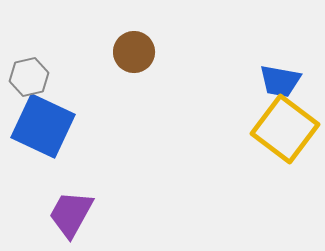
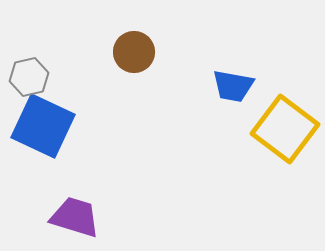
blue trapezoid: moved 47 px left, 5 px down
purple trapezoid: moved 4 px right, 3 px down; rotated 78 degrees clockwise
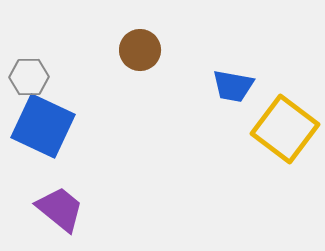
brown circle: moved 6 px right, 2 px up
gray hexagon: rotated 12 degrees clockwise
purple trapezoid: moved 15 px left, 8 px up; rotated 22 degrees clockwise
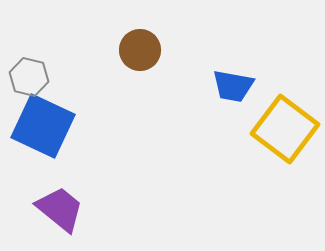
gray hexagon: rotated 15 degrees clockwise
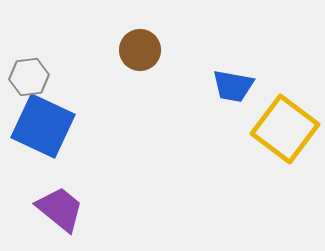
gray hexagon: rotated 21 degrees counterclockwise
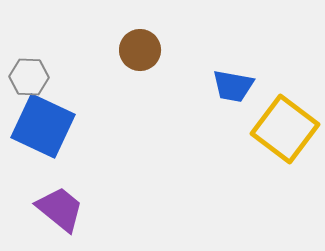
gray hexagon: rotated 9 degrees clockwise
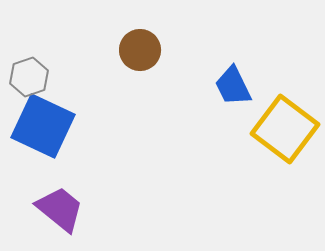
gray hexagon: rotated 21 degrees counterclockwise
blue trapezoid: rotated 54 degrees clockwise
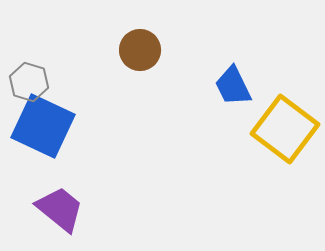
gray hexagon: moved 5 px down; rotated 24 degrees counterclockwise
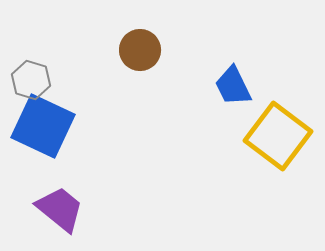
gray hexagon: moved 2 px right, 2 px up
yellow square: moved 7 px left, 7 px down
